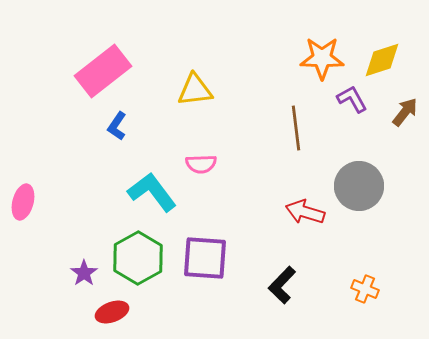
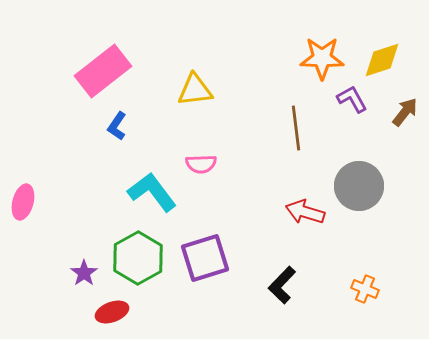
purple square: rotated 21 degrees counterclockwise
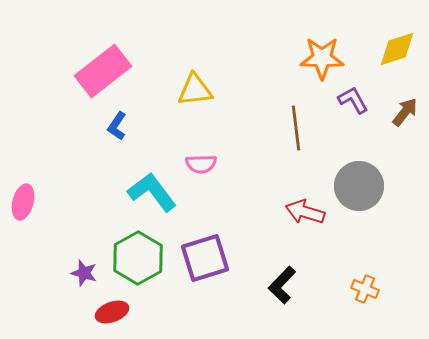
yellow diamond: moved 15 px right, 11 px up
purple L-shape: moved 1 px right, 1 px down
purple star: rotated 20 degrees counterclockwise
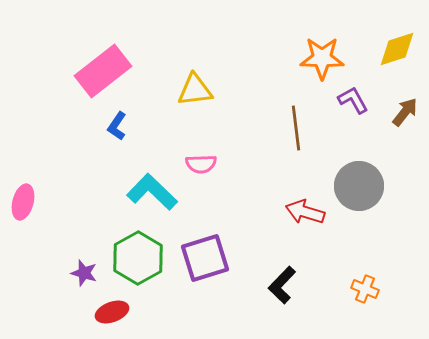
cyan L-shape: rotated 9 degrees counterclockwise
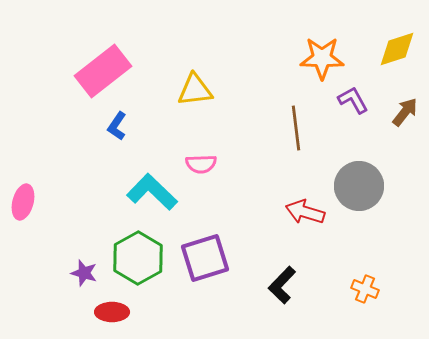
red ellipse: rotated 20 degrees clockwise
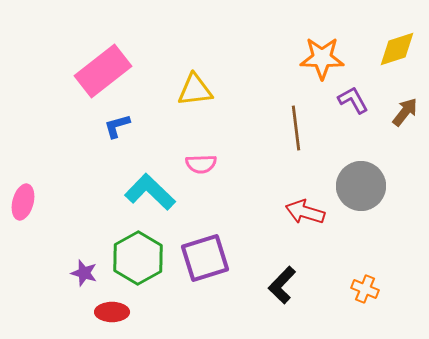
blue L-shape: rotated 40 degrees clockwise
gray circle: moved 2 px right
cyan L-shape: moved 2 px left
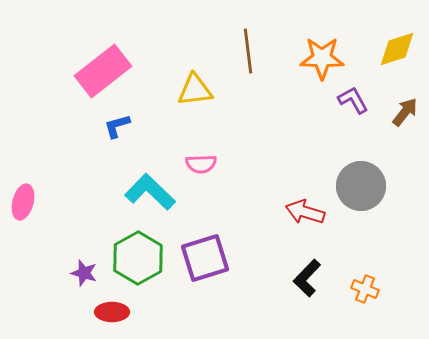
brown line: moved 48 px left, 77 px up
black L-shape: moved 25 px right, 7 px up
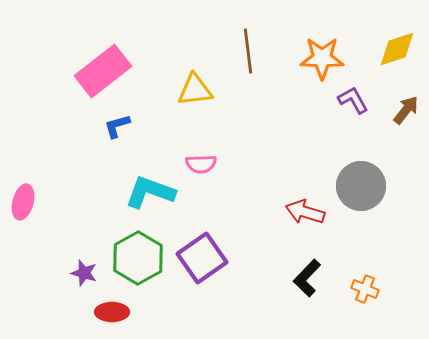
brown arrow: moved 1 px right, 2 px up
cyan L-shape: rotated 24 degrees counterclockwise
purple square: moved 3 px left; rotated 18 degrees counterclockwise
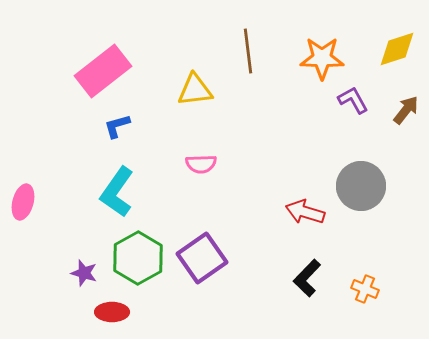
cyan L-shape: moved 33 px left; rotated 75 degrees counterclockwise
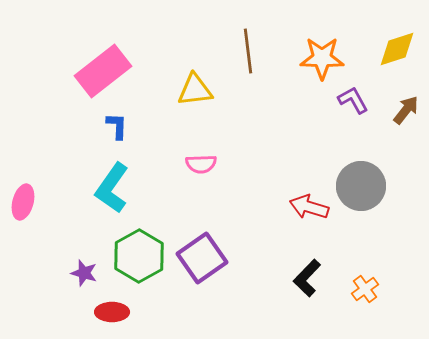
blue L-shape: rotated 108 degrees clockwise
cyan L-shape: moved 5 px left, 4 px up
red arrow: moved 4 px right, 5 px up
green hexagon: moved 1 px right, 2 px up
orange cross: rotated 32 degrees clockwise
